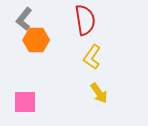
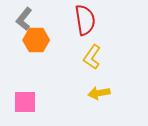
yellow arrow: rotated 115 degrees clockwise
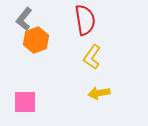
orange hexagon: rotated 20 degrees counterclockwise
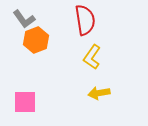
gray L-shape: rotated 75 degrees counterclockwise
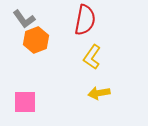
red semicircle: rotated 20 degrees clockwise
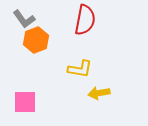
yellow L-shape: moved 12 px left, 12 px down; rotated 115 degrees counterclockwise
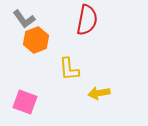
red semicircle: moved 2 px right
yellow L-shape: moved 11 px left; rotated 75 degrees clockwise
pink square: rotated 20 degrees clockwise
